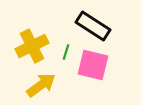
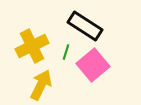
black rectangle: moved 8 px left
pink square: rotated 36 degrees clockwise
yellow arrow: rotated 28 degrees counterclockwise
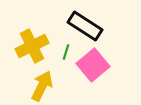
yellow arrow: moved 1 px right, 1 px down
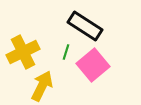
yellow cross: moved 9 px left, 6 px down
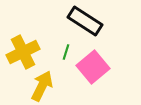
black rectangle: moved 5 px up
pink square: moved 2 px down
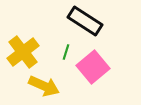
yellow cross: rotated 12 degrees counterclockwise
yellow arrow: moved 2 px right; rotated 88 degrees clockwise
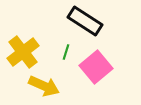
pink square: moved 3 px right
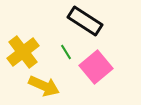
green line: rotated 49 degrees counterclockwise
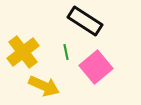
green line: rotated 21 degrees clockwise
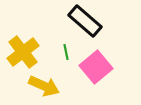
black rectangle: rotated 8 degrees clockwise
